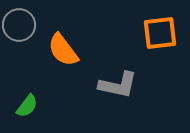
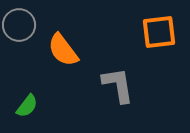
orange square: moved 1 px left, 1 px up
gray L-shape: rotated 111 degrees counterclockwise
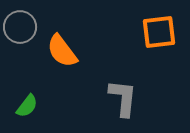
gray circle: moved 1 px right, 2 px down
orange semicircle: moved 1 px left, 1 px down
gray L-shape: moved 5 px right, 13 px down; rotated 15 degrees clockwise
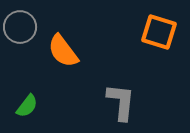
orange square: rotated 24 degrees clockwise
orange semicircle: moved 1 px right
gray L-shape: moved 2 px left, 4 px down
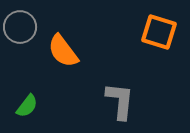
gray L-shape: moved 1 px left, 1 px up
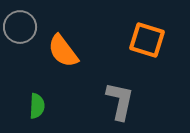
orange square: moved 12 px left, 8 px down
gray L-shape: rotated 6 degrees clockwise
green semicircle: moved 10 px right; rotated 35 degrees counterclockwise
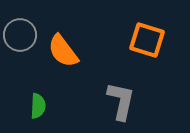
gray circle: moved 8 px down
gray L-shape: moved 1 px right
green semicircle: moved 1 px right
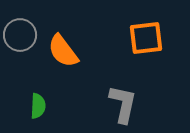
orange square: moved 1 px left, 2 px up; rotated 24 degrees counterclockwise
gray L-shape: moved 2 px right, 3 px down
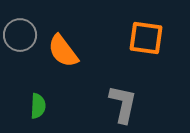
orange square: rotated 15 degrees clockwise
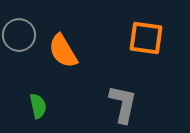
gray circle: moved 1 px left
orange semicircle: rotated 6 degrees clockwise
green semicircle: rotated 15 degrees counterclockwise
